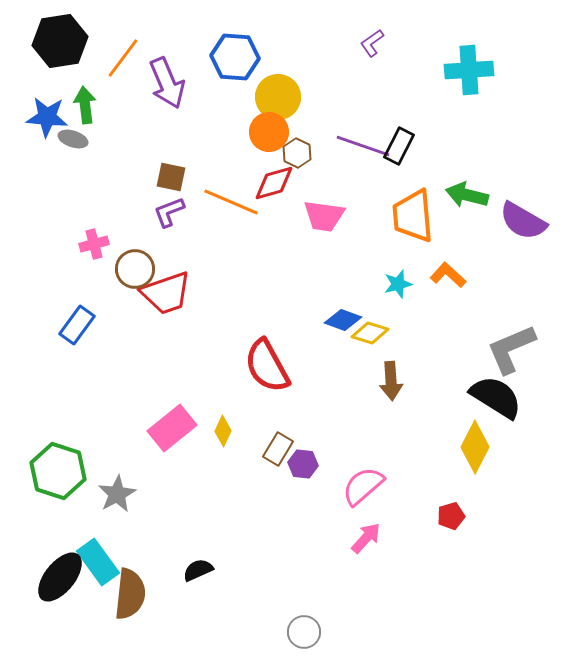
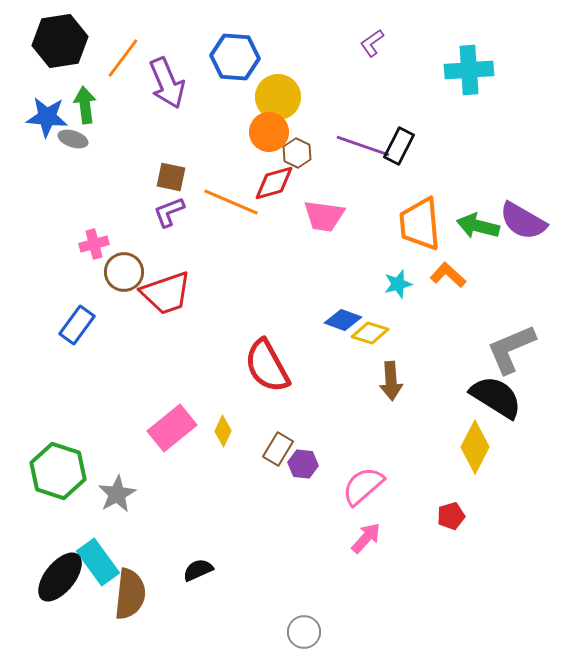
green arrow at (467, 195): moved 11 px right, 31 px down
orange trapezoid at (413, 216): moved 7 px right, 8 px down
brown circle at (135, 269): moved 11 px left, 3 px down
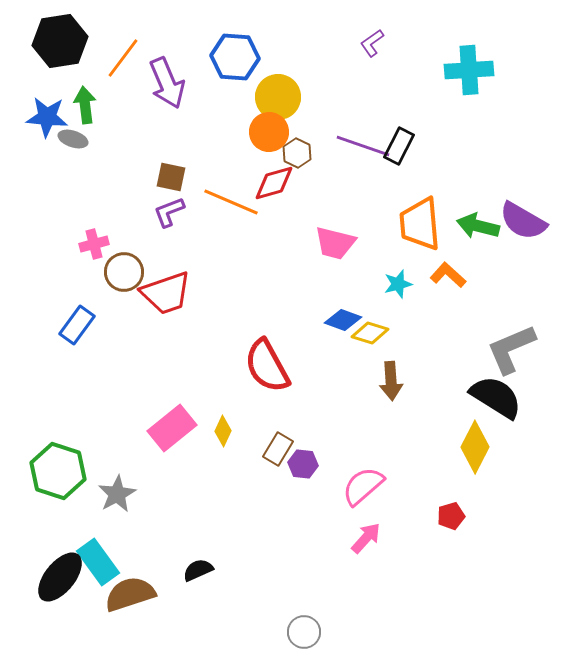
pink trapezoid at (324, 216): moved 11 px right, 27 px down; rotated 6 degrees clockwise
brown semicircle at (130, 594): rotated 114 degrees counterclockwise
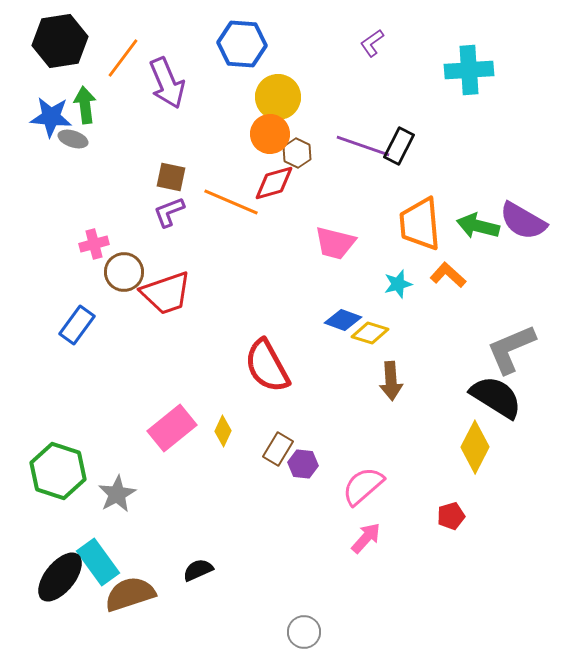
blue hexagon at (235, 57): moved 7 px right, 13 px up
blue star at (47, 117): moved 4 px right
orange circle at (269, 132): moved 1 px right, 2 px down
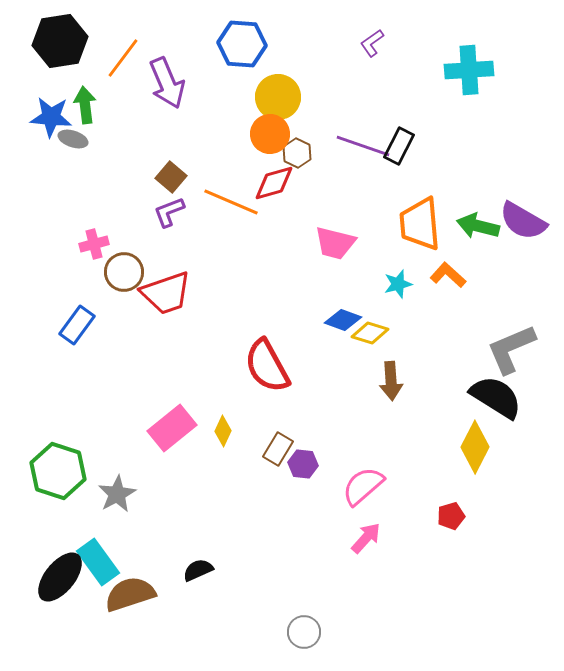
brown square at (171, 177): rotated 28 degrees clockwise
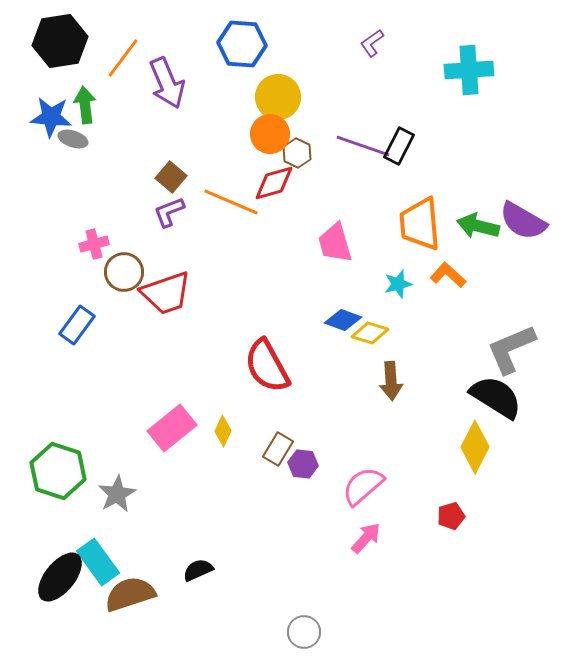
pink trapezoid at (335, 243): rotated 60 degrees clockwise
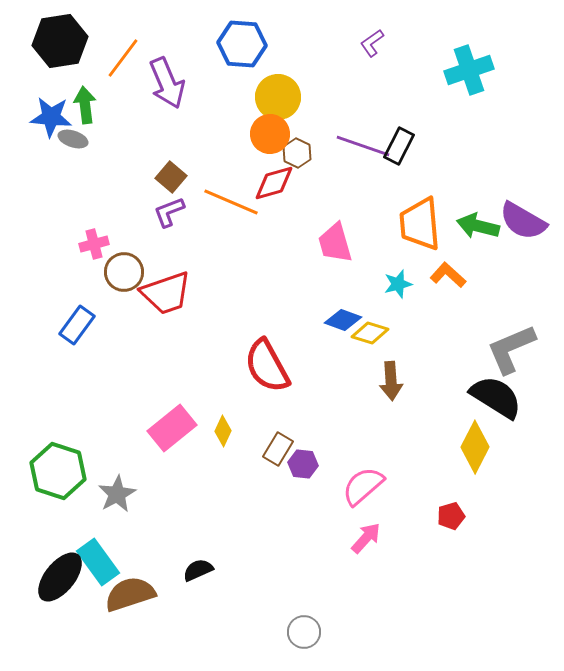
cyan cross at (469, 70): rotated 15 degrees counterclockwise
